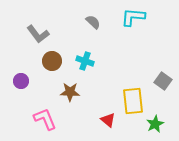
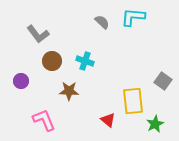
gray semicircle: moved 9 px right
brown star: moved 1 px left, 1 px up
pink L-shape: moved 1 px left, 1 px down
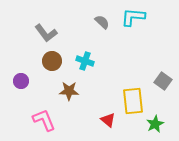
gray L-shape: moved 8 px right, 1 px up
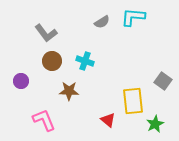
gray semicircle: rotated 105 degrees clockwise
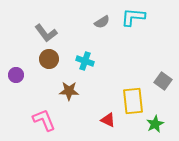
brown circle: moved 3 px left, 2 px up
purple circle: moved 5 px left, 6 px up
red triangle: rotated 14 degrees counterclockwise
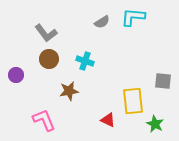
gray square: rotated 30 degrees counterclockwise
brown star: rotated 12 degrees counterclockwise
green star: rotated 18 degrees counterclockwise
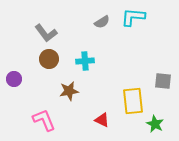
cyan cross: rotated 24 degrees counterclockwise
purple circle: moved 2 px left, 4 px down
red triangle: moved 6 px left
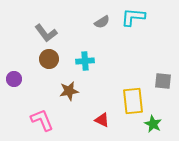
pink L-shape: moved 2 px left
green star: moved 2 px left
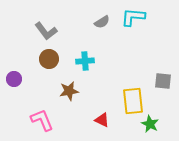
gray L-shape: moved 2 px up
green star: moved 3 px left
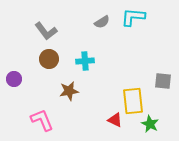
red triangle: moved 13 px right
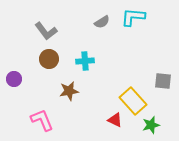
yellow rectangle: rotated 36 degrees counterclockwise
green star: moved 1 px right, 1 px down; rotated 30 degrees clockwise
